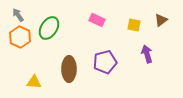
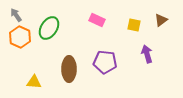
gray arrow: moved 2 px left
purple pentagon: rotated 20 degrees clockwise
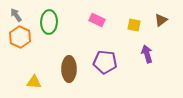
green ellipse: moved 6 px up; rotated 30 degrees counterclockwise
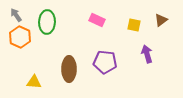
green ellipse: moved 2 px left
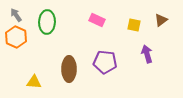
orange hexagon: moved 4 px left
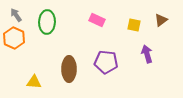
orange hexagon: moved 2 px left, 1 px down
purple pentagon: moved 1 px right
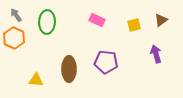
yellow square: rotated 24 degrees counterclockwise
purple arrow: moved 9 px right
yellow triangle: moved 2 px right, 2 px up
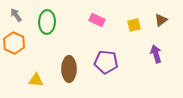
orange hexagon: moved 5 px down
